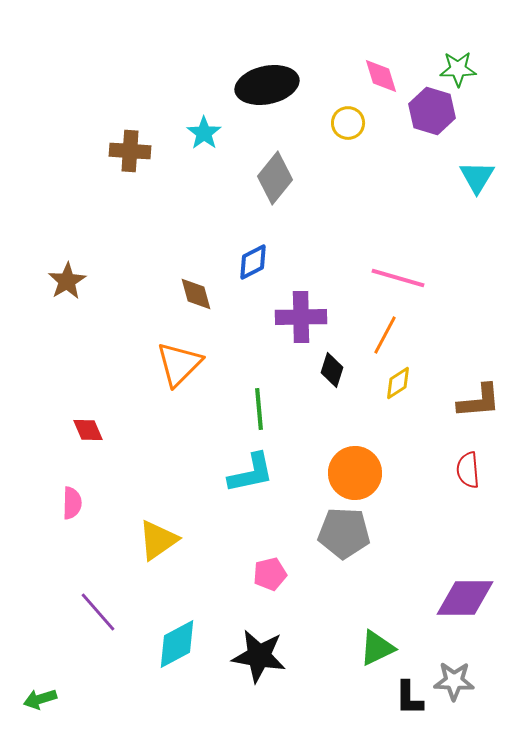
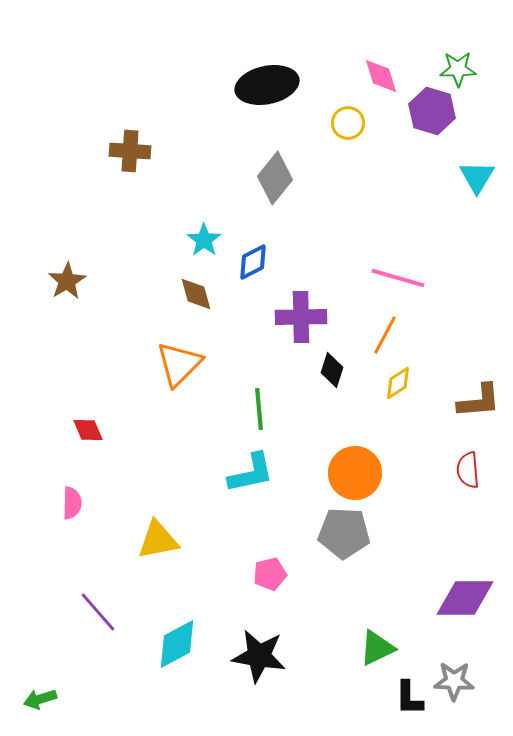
cyan star: moved 107 px down
yellow triangle: rotated 24 degrees clockwise
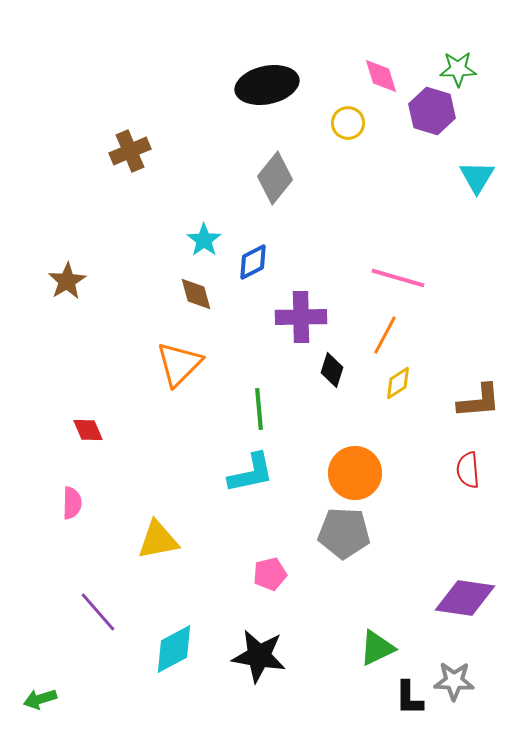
brown cross: rotated 27 degrees counterclockwise
purple diamond: rotated 8 degrees clockwise
cyan diamond: moved 3 px left, 5 px down
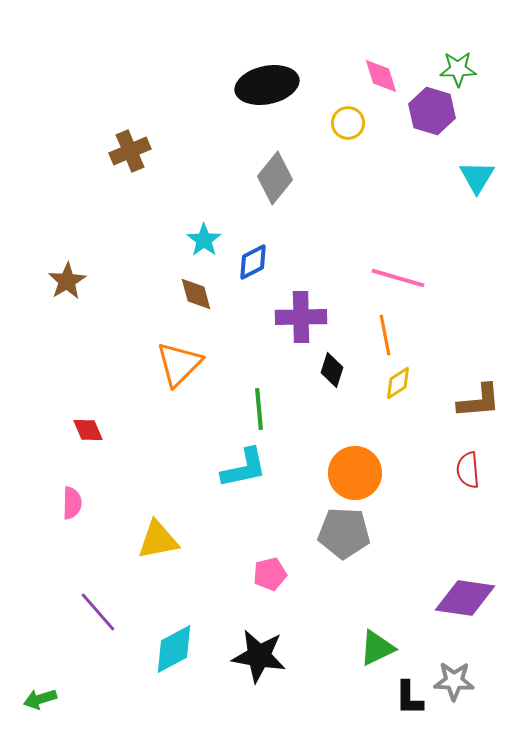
orange line: rotated 39 degrees counterclockwise
cyan L-shape: moved 7 px left, 5 px up
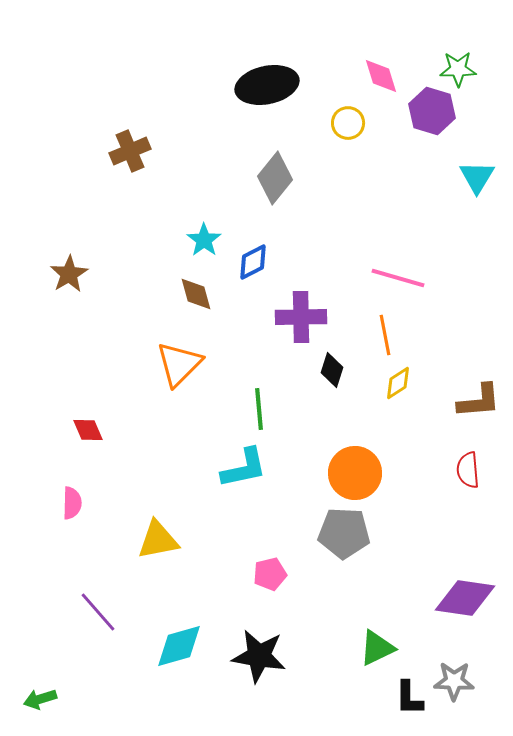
brown star: moved 2 px right, 7 px up
cyan diamond: moved 5 px right, 3 px up; rotated 12 degrees clockwise
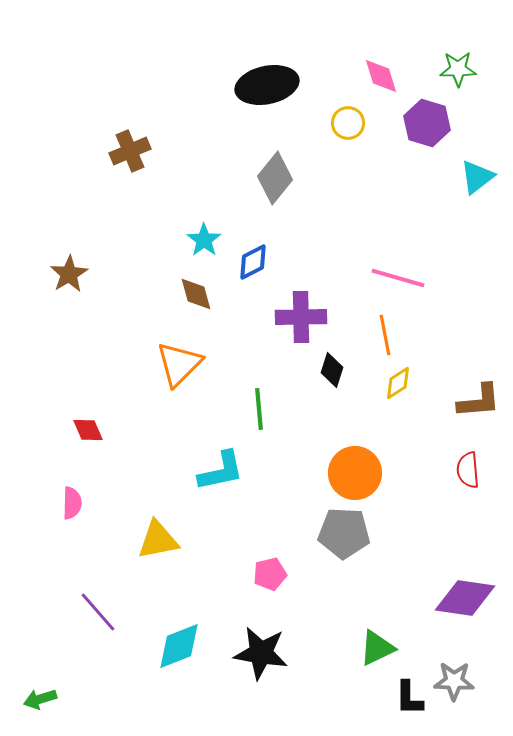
purple hexagon: moved 5 px left, 12 px down
cyan triangle: rotated 21 degrees clockwise
cyan L-shape: moved 23 px left, 3 px down
cyan diamond: rotated 6 degrees counterclockwise
black star: moved 2 px right, 3 px up
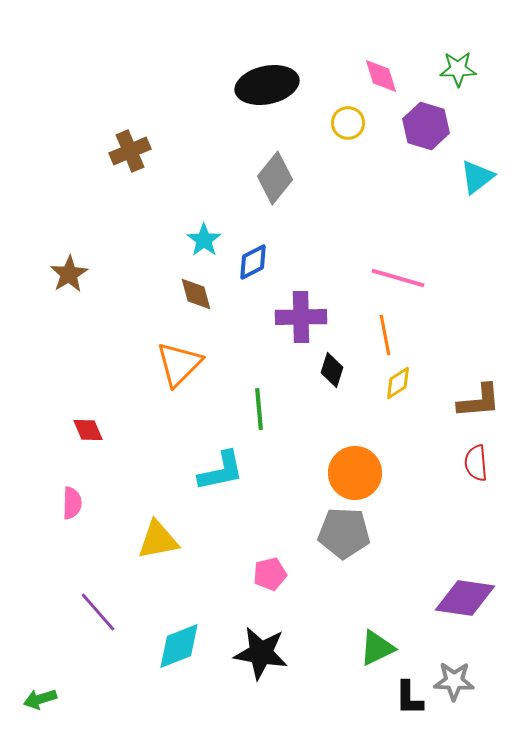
purple hexagon: moved 1 px left, 3 px down
red semicircle: moved 8 px right, 7 px up
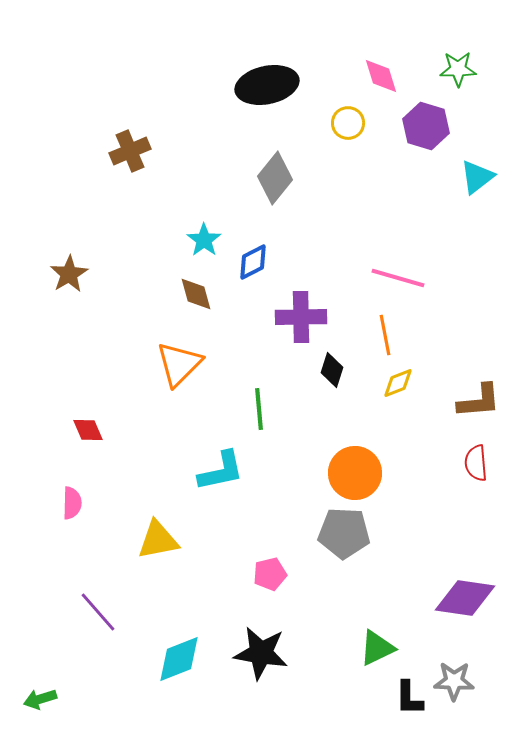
yellow diamond: rotated 12 degrees clockwise
cyan diamond: moved 13 px down
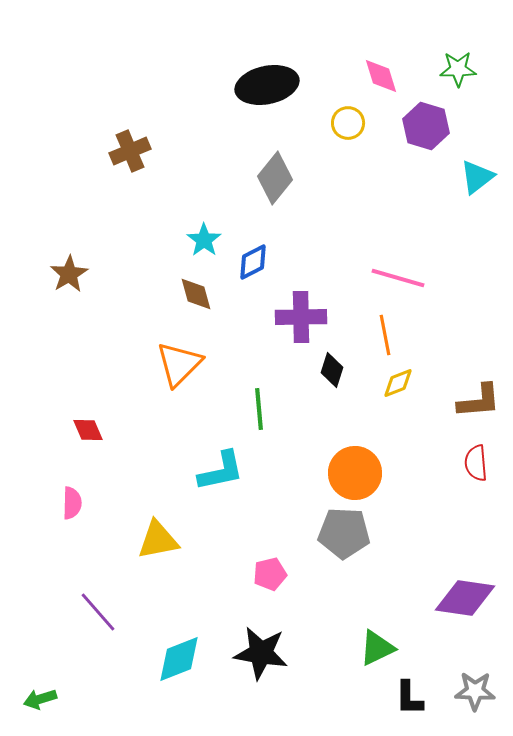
gray star: moved 21 px right, 10 px down
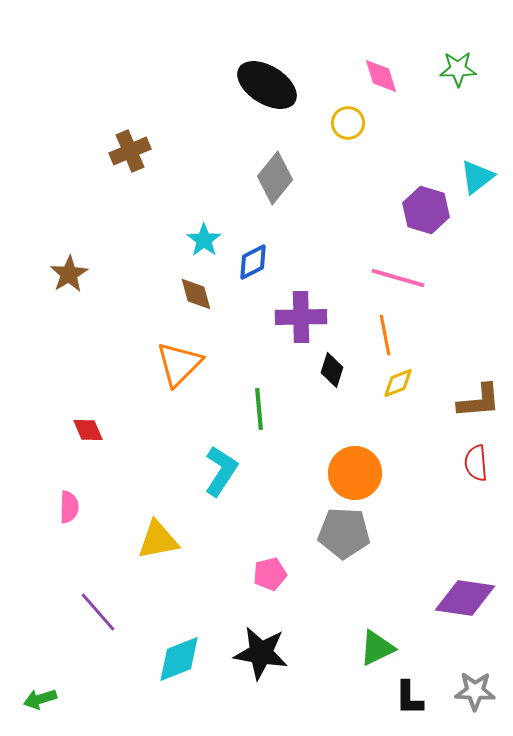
black ellipse: rotated 44 degrees clockwise
purple hexagon: moved 84 px down
cyan L-shape: rotated 45 degrees counterclockwise
pink semicircle: moved 3 px left, 4 px down
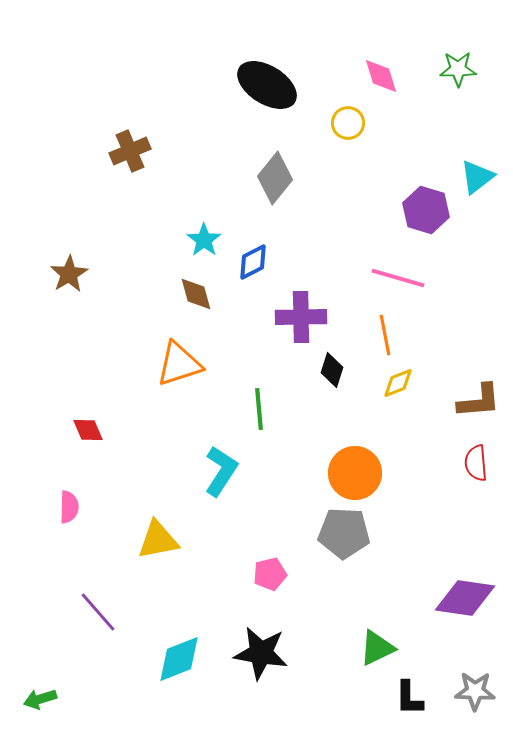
orange triangle: rotated 27 degrees clockwise
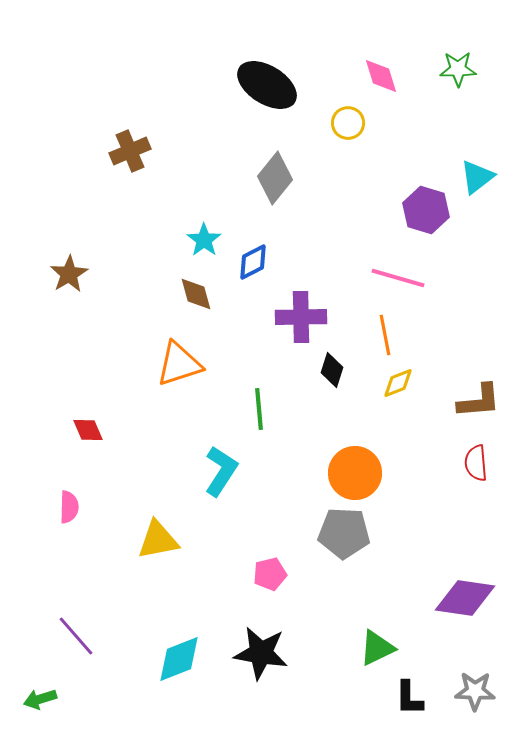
purple line: moved 22 px left, 24 px down
